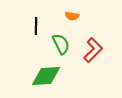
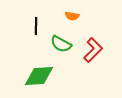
green semicircle: rotated 145 degrees clockwise
green diamond: moved 7 px left
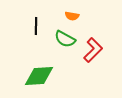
green semicircle: moved 4 px right, 5 px up
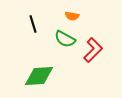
black line: moved 3 px left, 2 px up; rotated 18 degrees counterclockwise
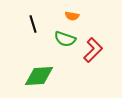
green semicircle: rotated 10 degrees counterclockwise
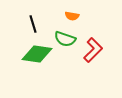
green diamond: moved 2 px left, 22 px up; rotated 12 degrees clockwise
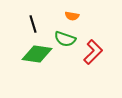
red L-shape: moved 2 px down
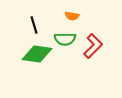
black line: moved 1 px right, 1 px down
green semicircle: rotated 20 degrees counterclockwise
red L-shape: moved 6 px up
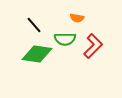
orange semicircle: moved 5 px right, 2 px down
black line: rotated 24 degrees counterclockwise
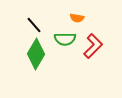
green diamond: moved 1 px left; rotated 68 degrees counterclockwise
